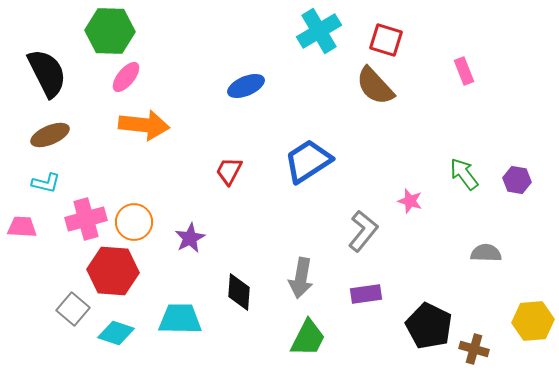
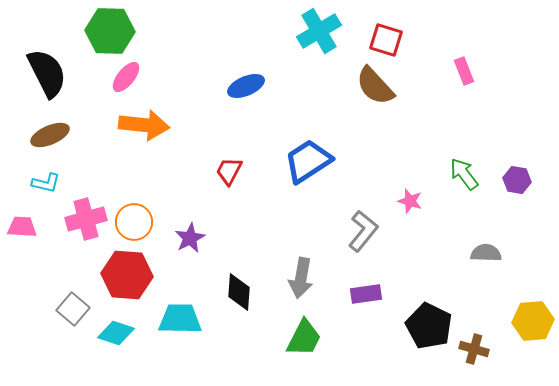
red hexagon: moved 14 px right, 4 px down
green trapezoid: moved 4 px left
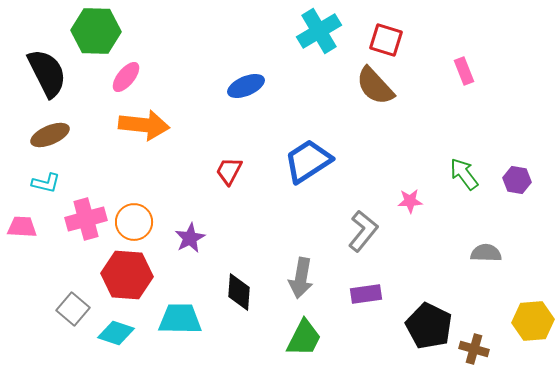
green hexagon: moved 14 px left
pink star: rotated 20 degrees counterclockwise
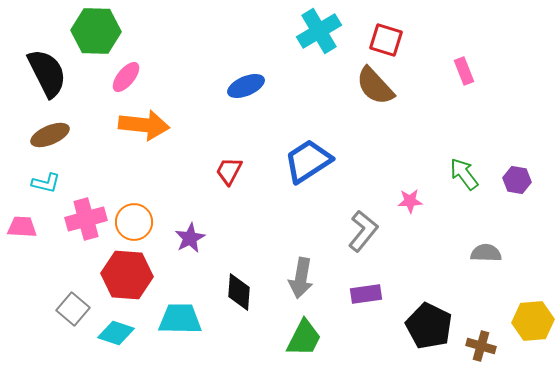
brown cross: moved 7 px right, 3 px up
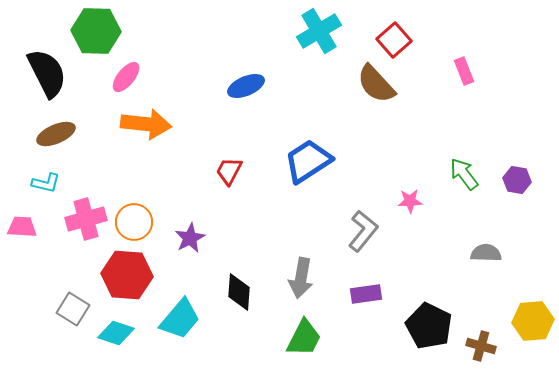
red square: moved 8 px right; rotated 32 degrees clockwise
brown semicircle: moved 1 px right, 2 px up
orange arrow: moved 2 px right, 1 px up
brown ellipse: moved 6 px right, 1 px up
gray square: rotated 8 degrees counterclockwise
cyan trapezoid: rotated 129 degrees clockwise
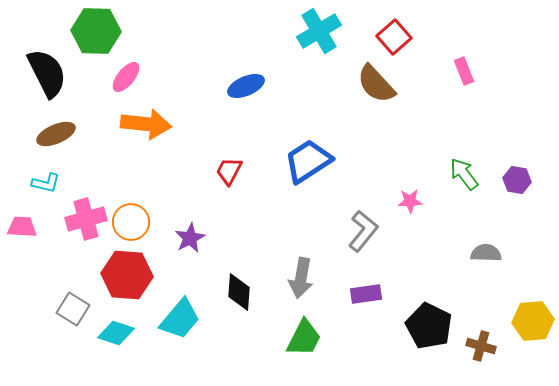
red square: moved 3 px up
orange circle: moved 3 px left
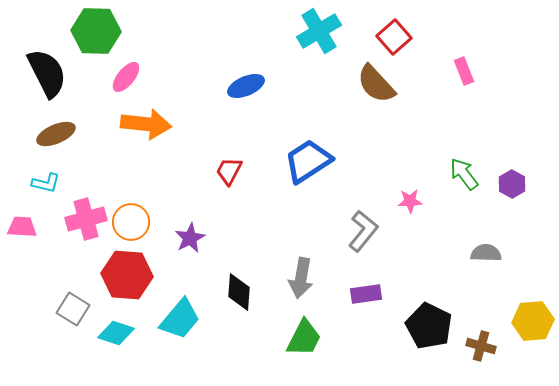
purple hexagon: moved 5 px left, 4 px down; rotated 20 degrees clockwise
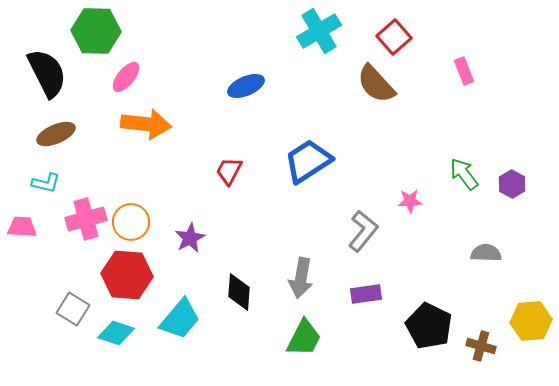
yellow hexagon: moved 2 px left
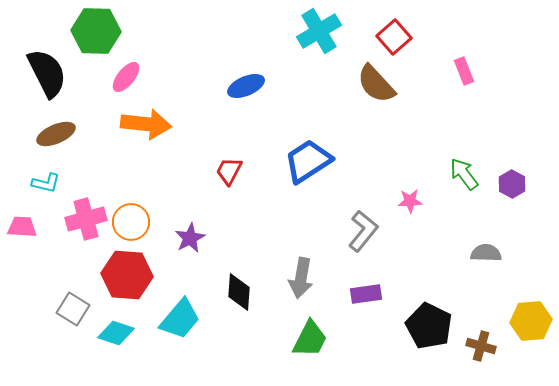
green trapezoid: moved 6 px right, 1 px down
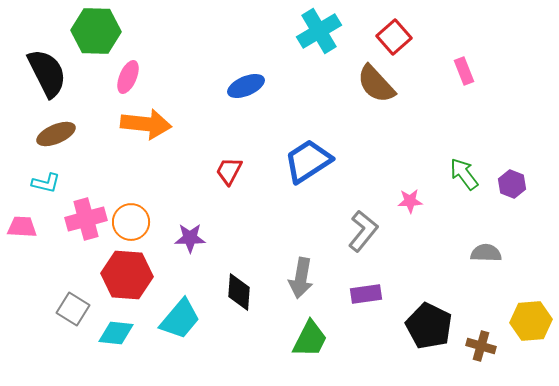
pink ellipse: moved 2 px right; rotated 16 degrees counterclockwise
purple hexagon: rotated 8 degrees counterclockwise
purple star: rotated 28 degrees clockwise
cyan diamond: rotated 12 degrees counterclockwise
